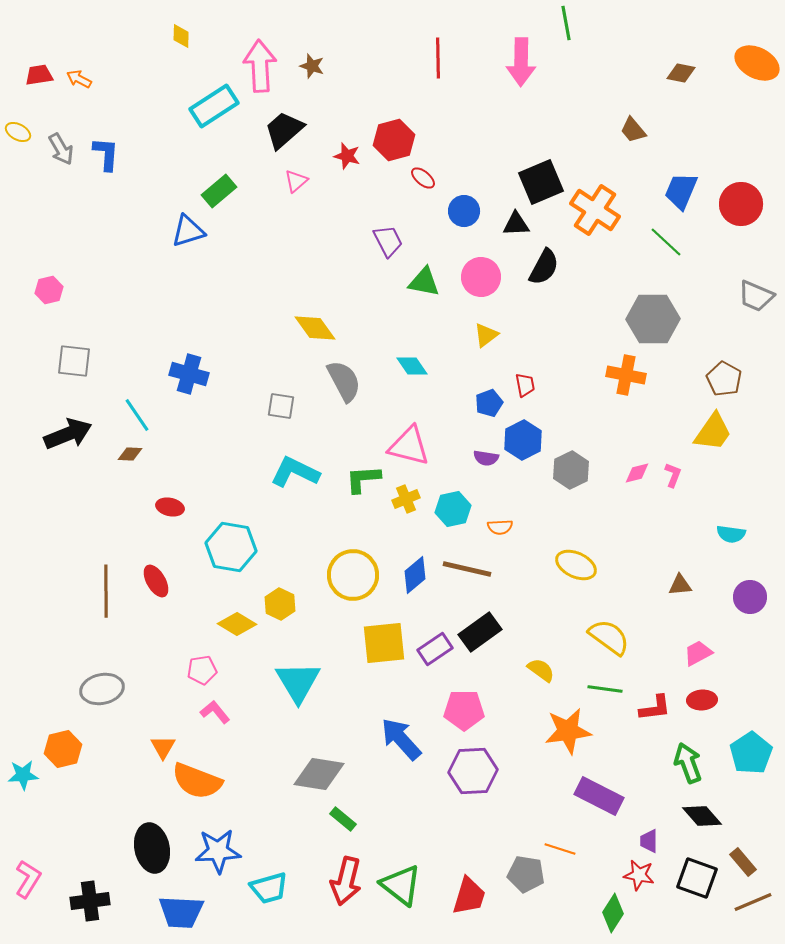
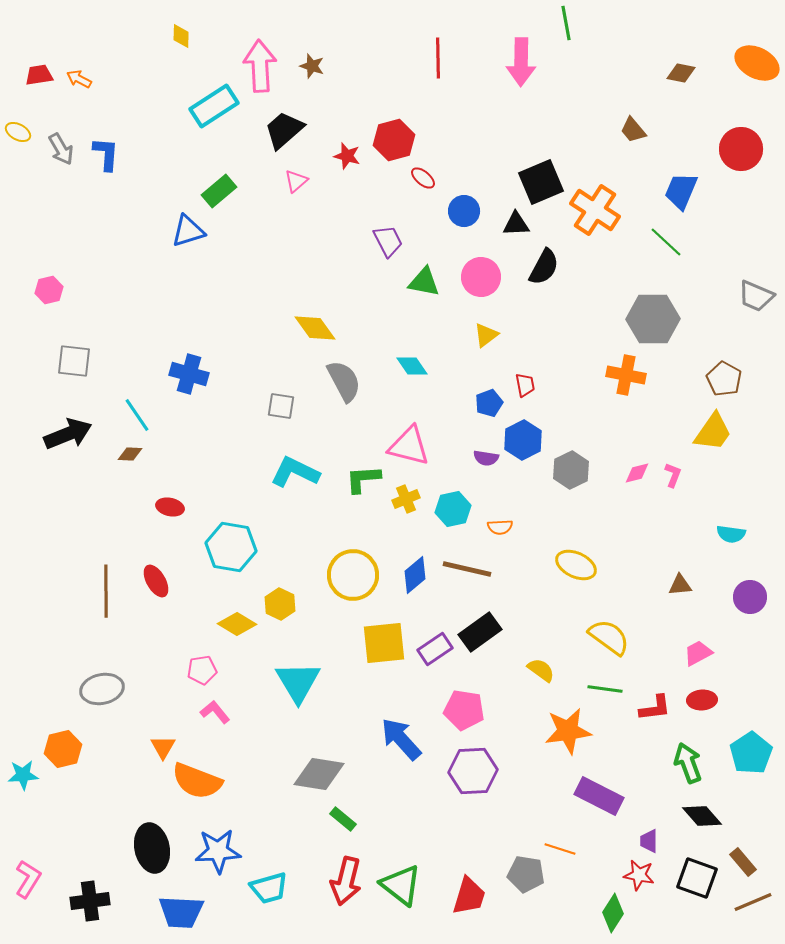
red circle at (741, 204): moved 55 px up
pink pentagon at (464, 710): rotated 9 degrees clockwise
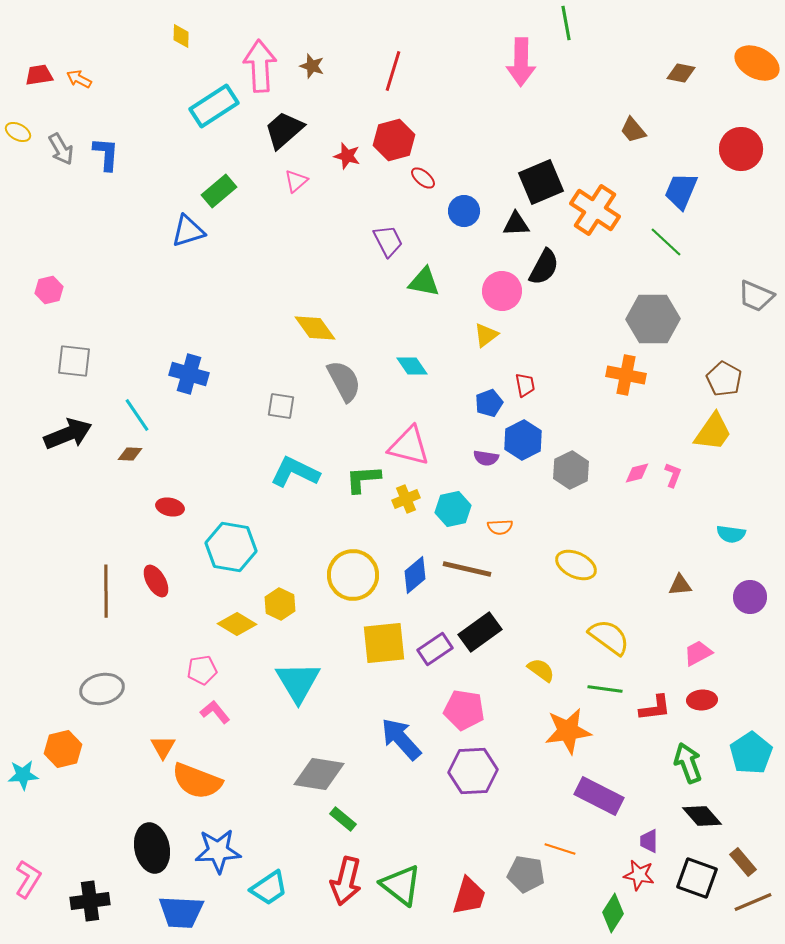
red line at (438, 58): moved 45 px left, 13 px down; rotated 18 degrees clockwise
pink circle at (481, 277): moved 21 px right, 14 px down
cyan trapezoid at (269, 888): rotated 18 degrees counterclockwise
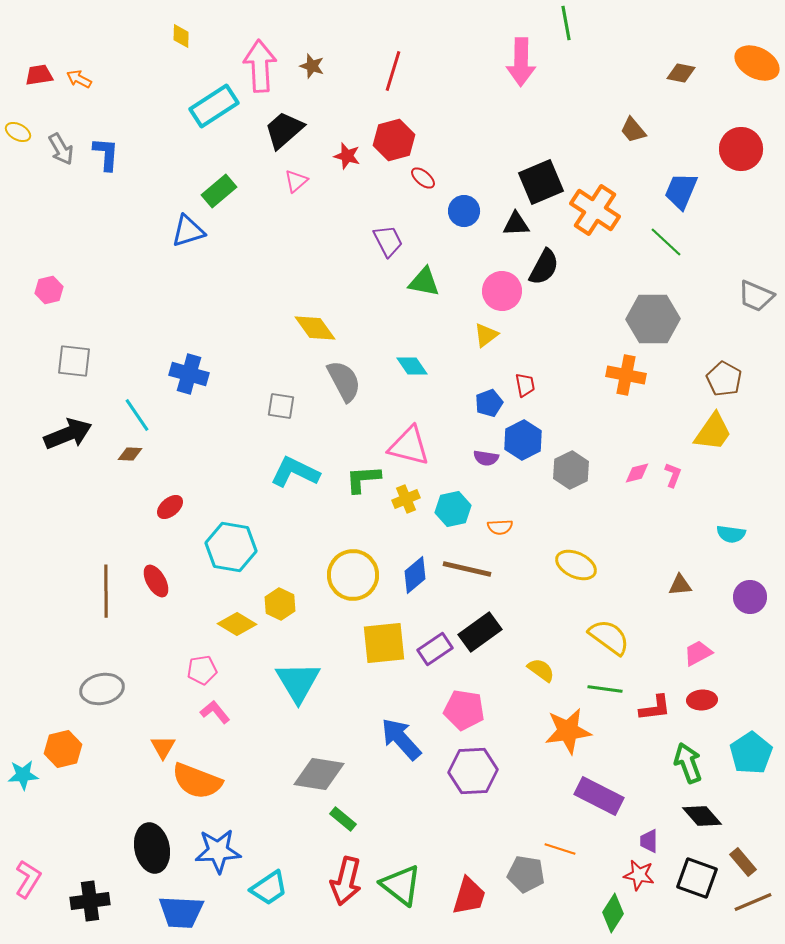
red ellipse at (170, 507): rotated 52 degrees counterclockwise
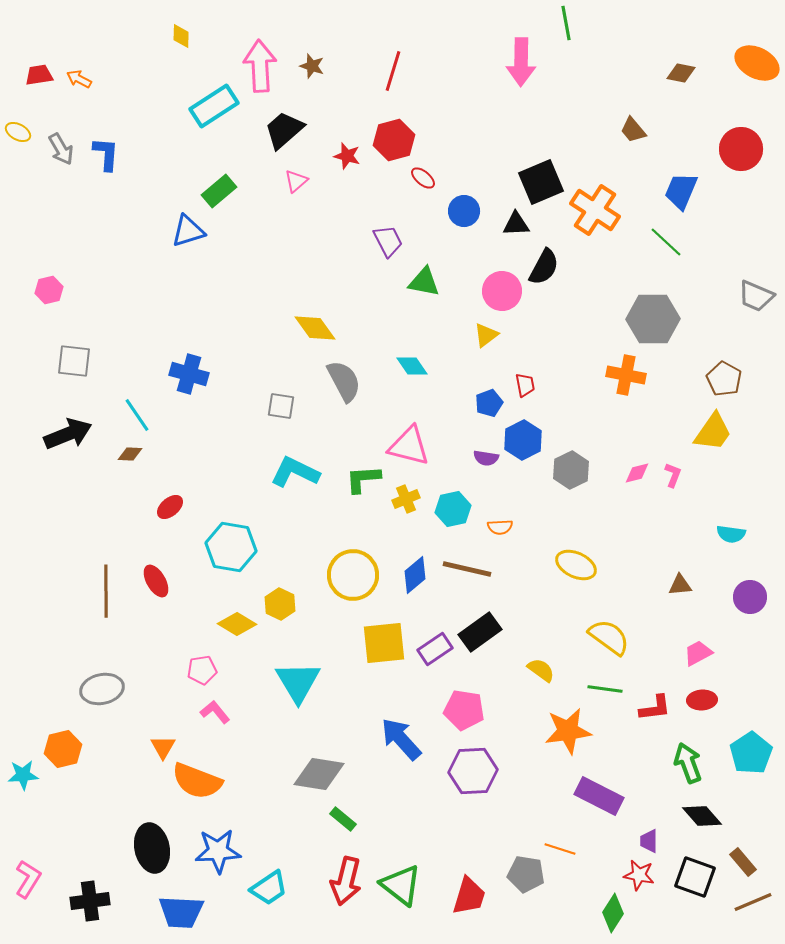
black square at (697, 878): moved 2 px left, 1 px up
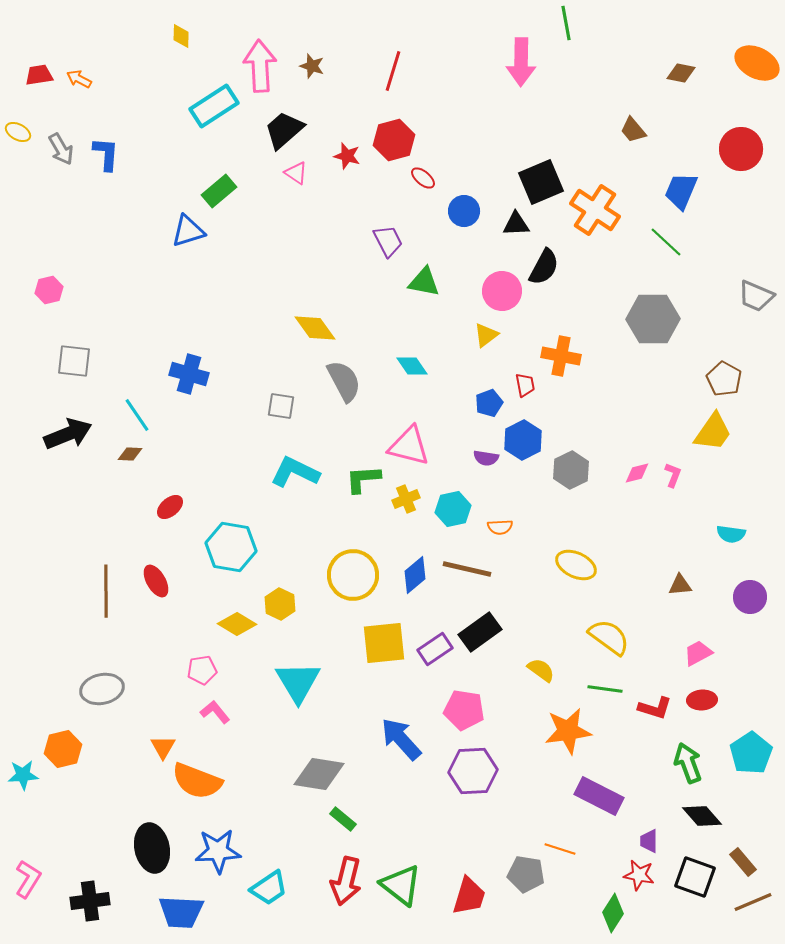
pink triangle at (296, 181): moved 8 px up; rotated 45 degrees counterclockwise
orange cross at (626, 375): moved 65 px left, 19 px up
red L-shape at (655, 708): rotated 24 degrees clockwise
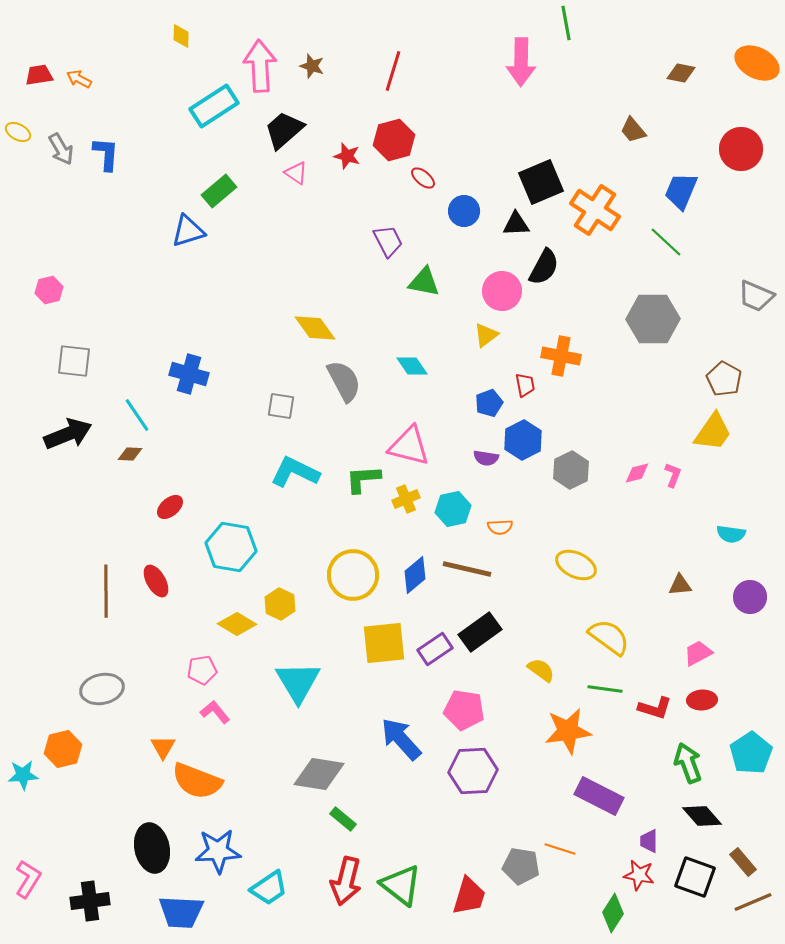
gray pentagon at (526, 874): moved 5 px left, 8 px up
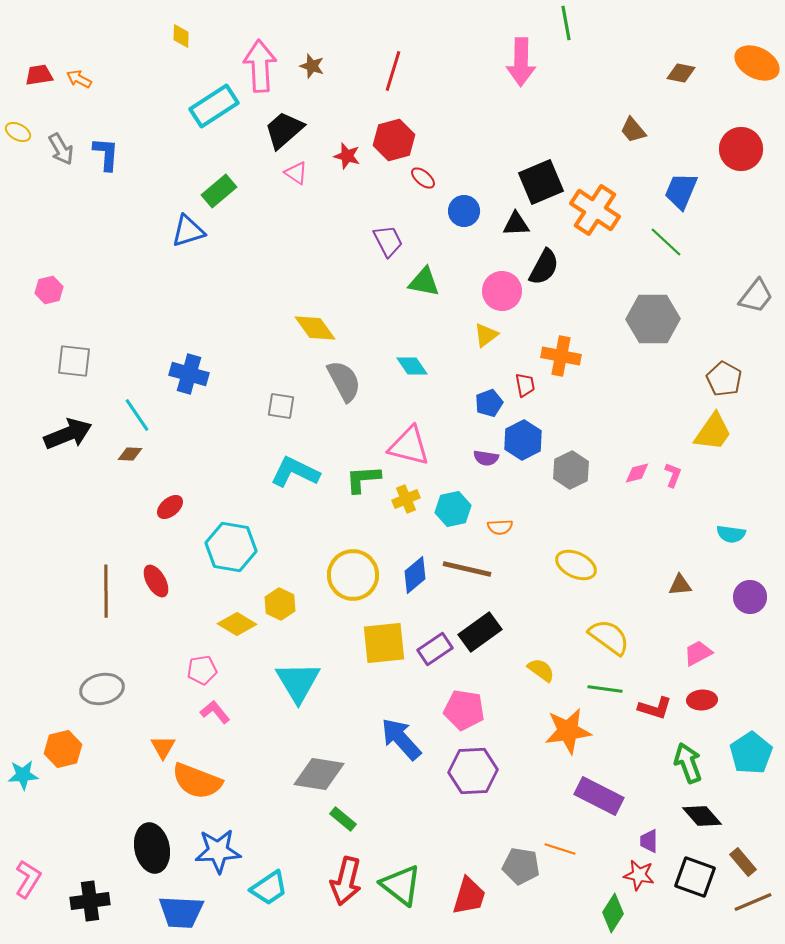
gray trapezoid at (756, 296): rotated 75 degrees counterclockwise
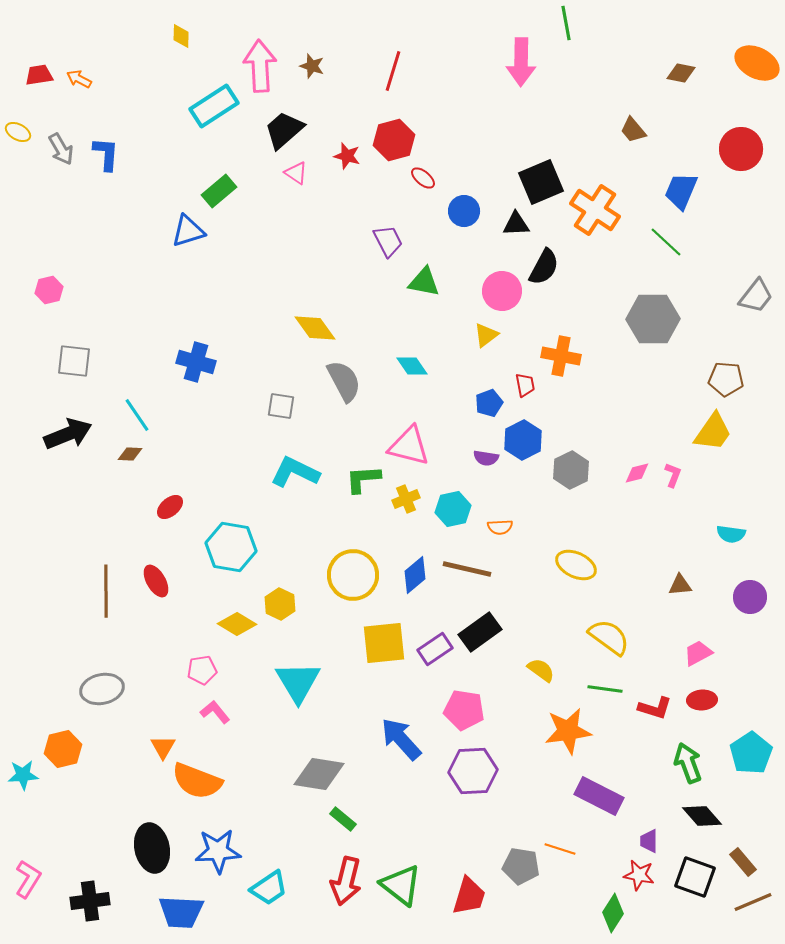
blue cross at (189, 374): moved 7 px right, 12 px up
brown pentagon at (724, 379): moved 2 px right; rotated 24 degrees counterclockwise
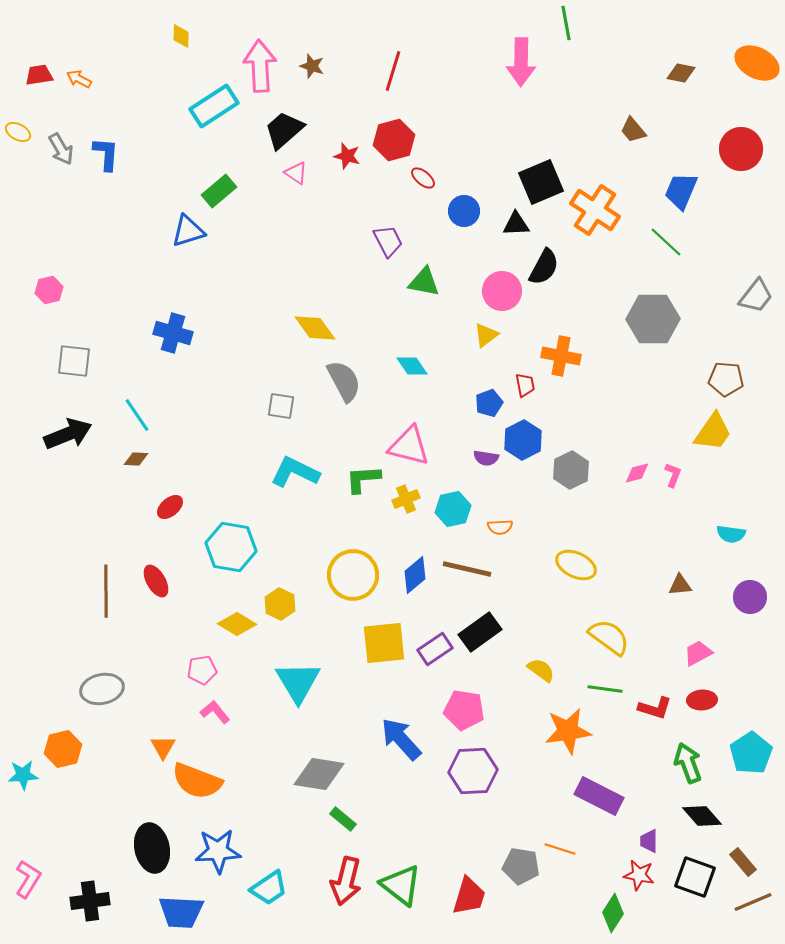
blue cross at (196, 362): moved 23 px left, 29 px up
brown diamond at (130, 454): moved 6 px right, 5 px down
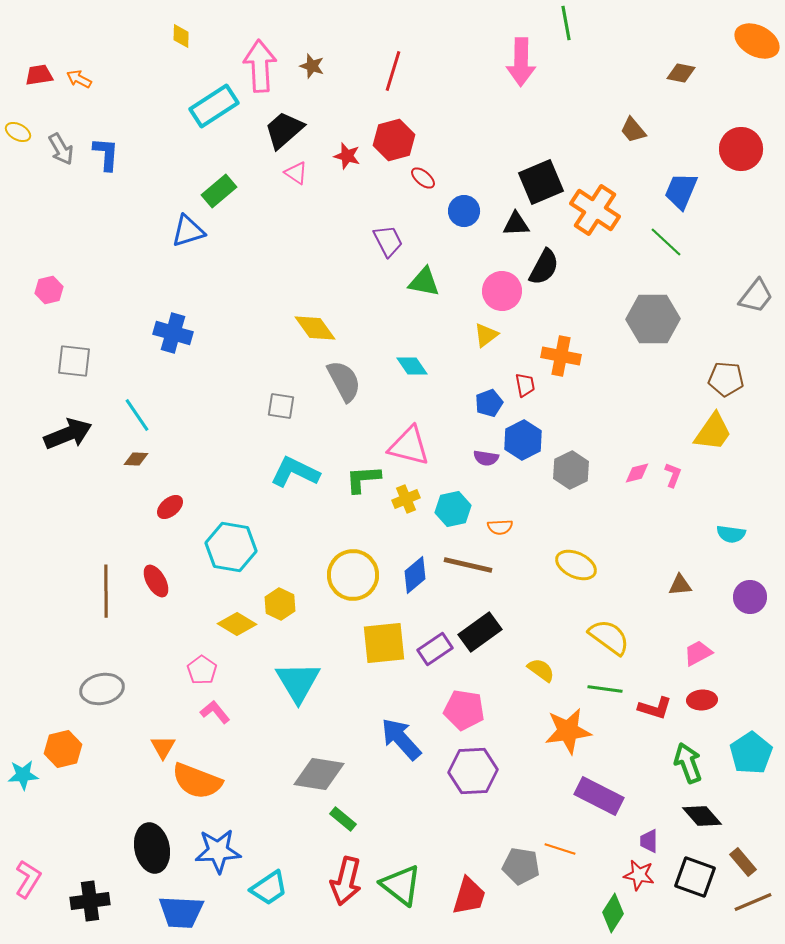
orange ellipse at (757, 63): moved 22 px up
brown line at (467, 569): moved 1 px right, 4 px up
pink pentagon at (202, 670): rotated 28 degrees counterclockwise
